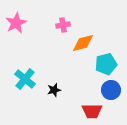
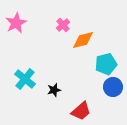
pink cross: rotated 32 degrees counterclockwise
orange diamond: moved 3 px up
blue circle: moved 2 px right, 3 px up
red trapezoid: moved 11 px left; rotated 40 degrees counterclockwise
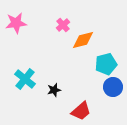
pink star: rotated 20 degrees clockwise
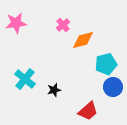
red trapezoid: moved 7 px right
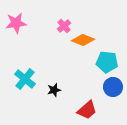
pink cross: moved 1 px right, 1 px down
orange diamond: rotated 35 degrees clockwise
cyan pentagon: moved 1 px right, 2 px up; rotated 20 degrees clockwise
red trapezoid: moved 1 px left, 1 px up
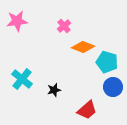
pink star: moved 1 px right, 2 px up
orange diamond: moved 7 px down
cyan pentagon: rotated 10 degrees clockwise
cyan cross: moved 3 px left
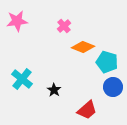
black star: rotated 24 degrees counterclockwise
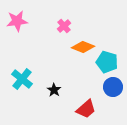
red trapezoid: moved 1 px left, 1 px up
